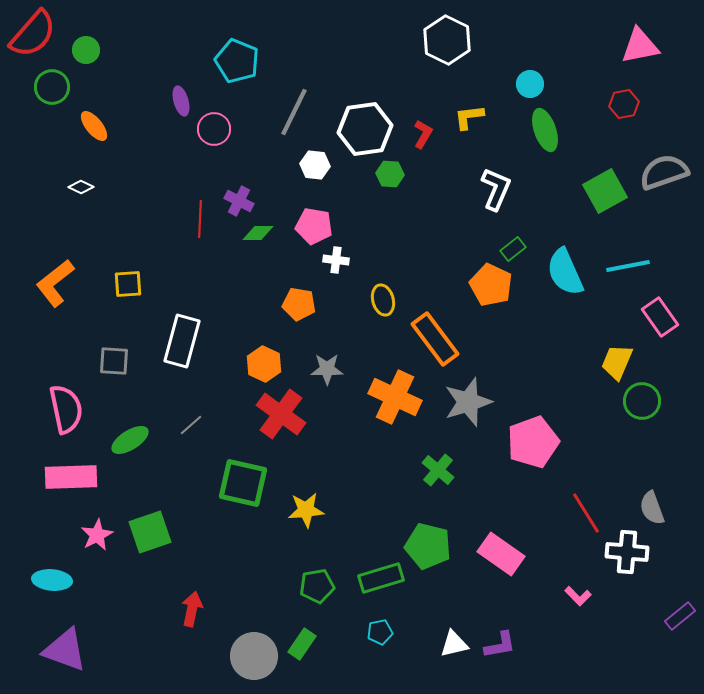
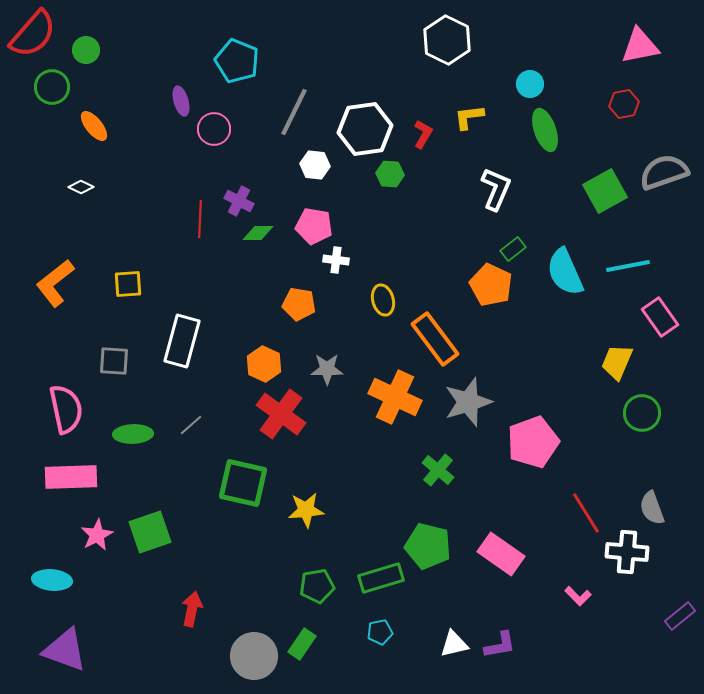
green circle at (642, 401): moved 12 px down
green ellipse at (130, 440): moved 3 px right, 6 px up; rotated 30 degrees clockwise
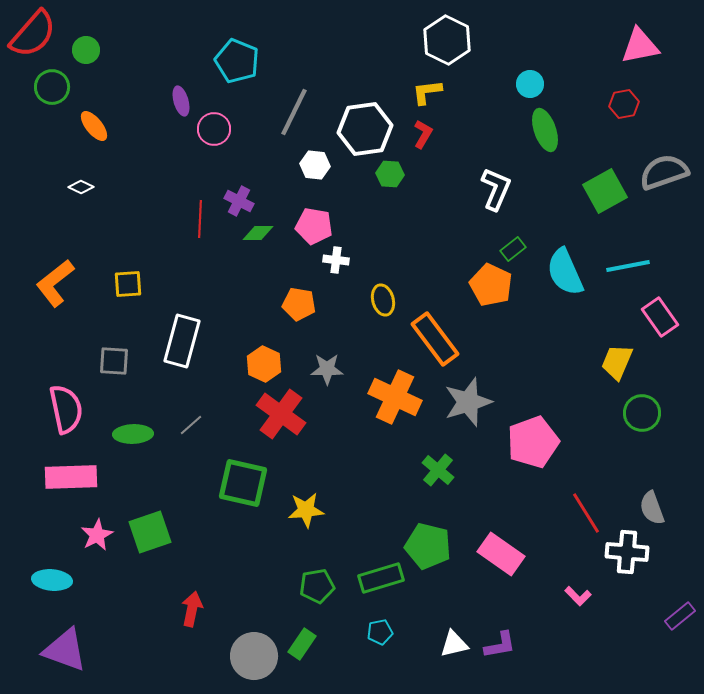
yellow L-shape at (469, 117): moved 42 px left, 25 px up
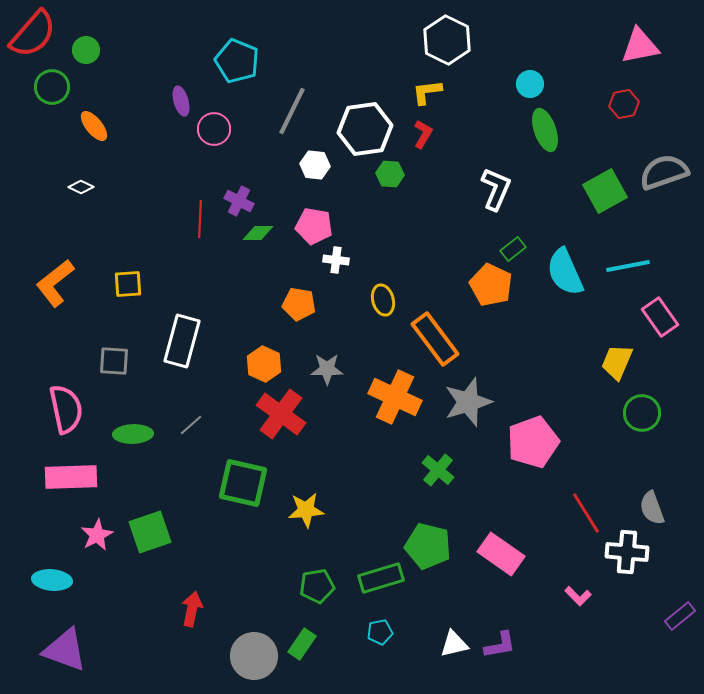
gray line at (294, 112): moved 2 px left, 1 px up
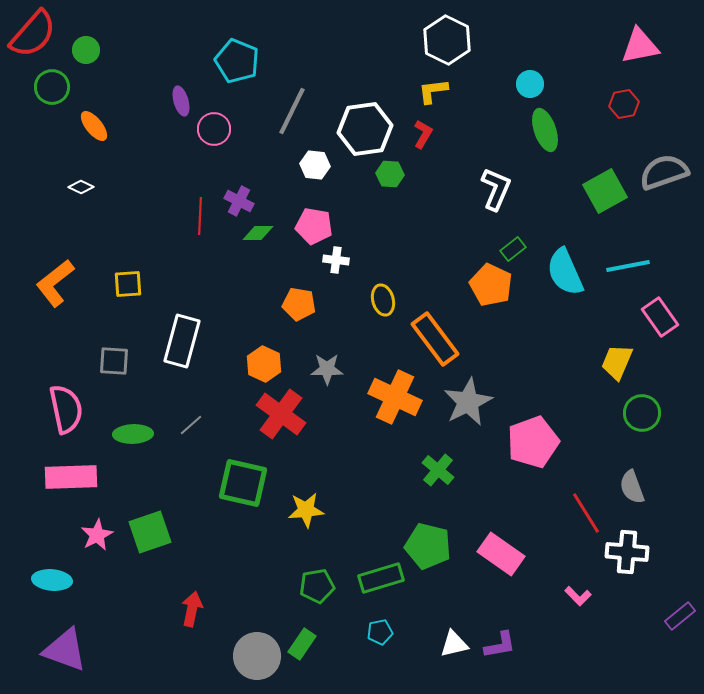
yellow L-shape at (427, 92): moved 6 px right, 1 px up
red line at (200, 219): moved 3 px up
gray star at (468, 402): rotated 9 degrees counterclockwise
gray semicircle at (652, 508): moved 20 px left, 21 px up
gray circle at (254, 656): moved 3 px right
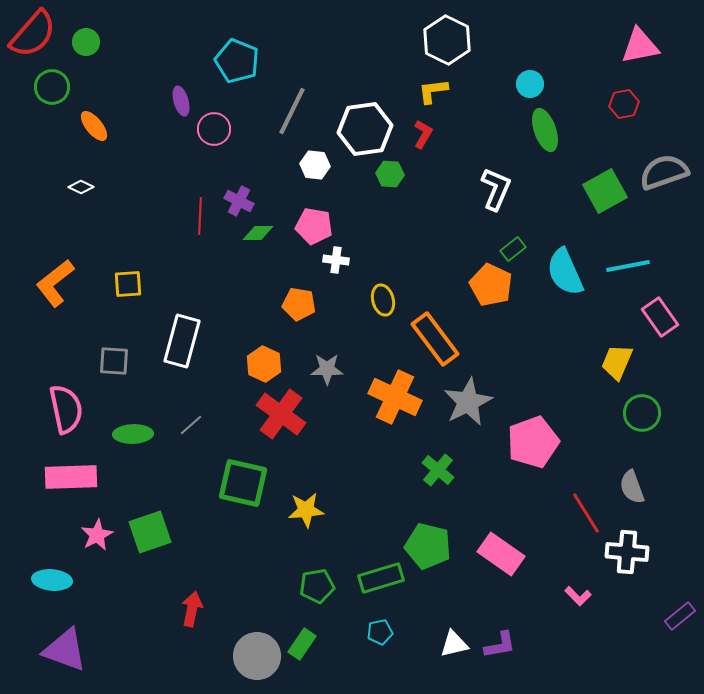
green circle at (86, 50): moved 8 px up
